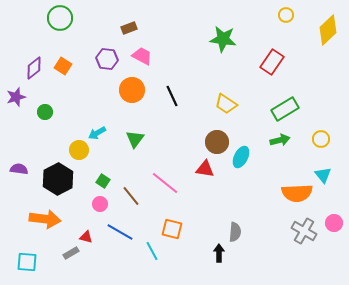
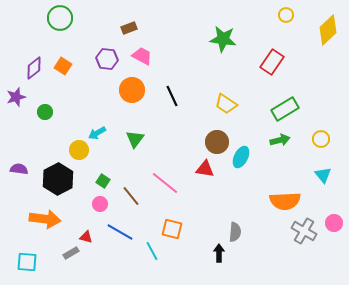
orange semicircle at (297, 193): moved 12 px left, 8 px down
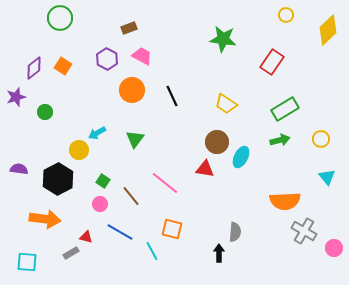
purple hexagon at (107, 59): rotated 20 degrees clockwise
cyan triangle at (323, 175): moved 4 px right, 2 px down
pink circle at (334, 223): moved 25 px down
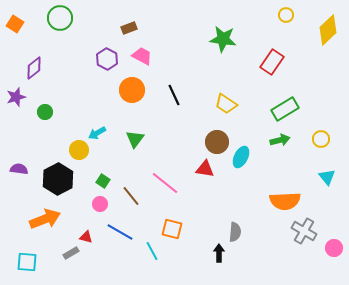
orange square at (63, 66): moved 48 px left, 42 px up
black line at (172, 96): moved 2 px right, 1 px up
orange arrow at (45, 219): rotated 28 degrees counterclockwise
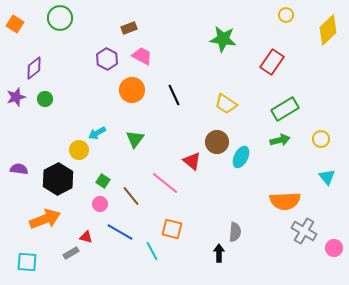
green circle at (45, 112): moved 13 px up
red triangle at (205, 169): moved 13 px left, 8 px up; rotated 30 degrees clockwise
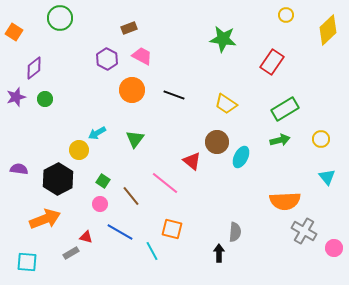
orange square at (15, 24): moved 1 px left, 8 px down
black line at (174, 95): rotated 45 degrees counterclockwise
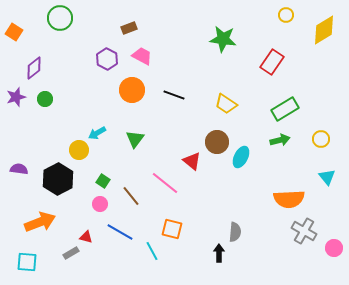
yellow diamond at (328, 30): moved 4 px left; rotated 12 degrees clockwise
orange semicircle at (285, 201): moved 4 px right, 2 px up
orange arrow at (45, 219): moved 5 px left, 3 px down
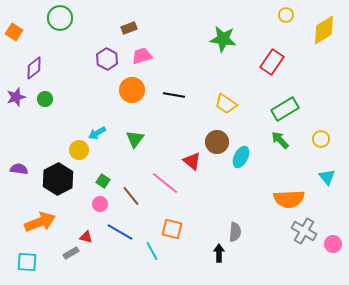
pink trapezoid at (142, 56): rotated 45 degrees counterclockwise
black line at (174, 95): rotated 10 degrees counterclockwise
green arrow at (280, 140): rotated 120 degrees counterclockwise
pink circle at (334, 248): moved 1 px left, 4 px up
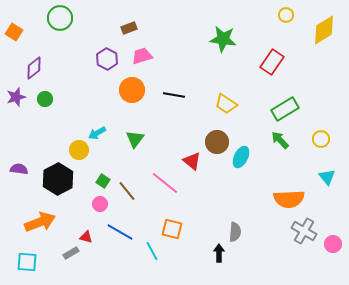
brown line at (131, 196): moved 4 px left, 5 px up
